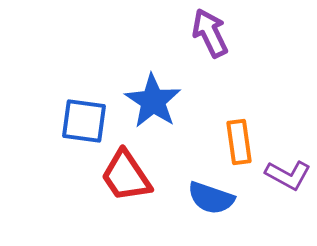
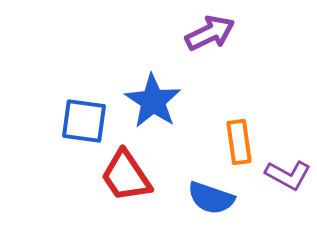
purple arrow: rotated 90 degrees clockwise
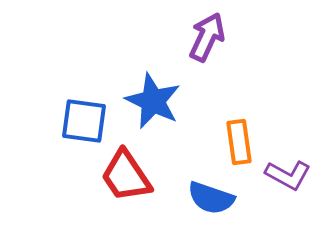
purple arrow: moved 3 px left, 4 px down; rotated 39 degrees counterclockwise
blue star: rotated 8 degrees counterclockwise
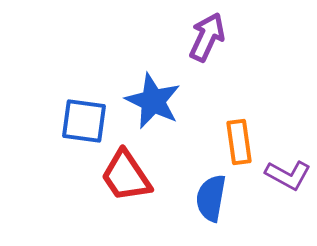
blue semicircle: rotated 81 degrees clockwise
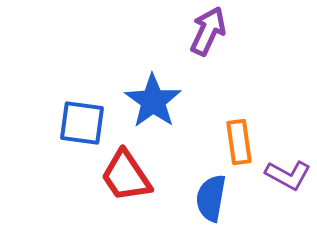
purple arrow: moved 1 px right, 6 px up
blue star: rotated 10 degrees clockwise
blue square: moved 2 px left, 2 px down
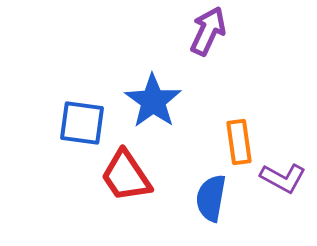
purple L-shape: moved 5 px left, 3 px down
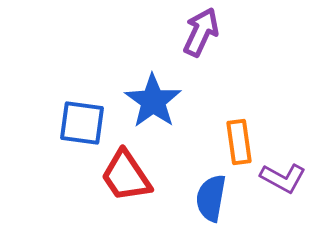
purple arrow: moved 7 px left, 1 px down
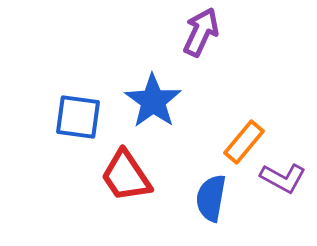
blue square: moved 4 px left, 6 px up
orange rectangle: moved 5 px right; rotated 48 degrees clockwise
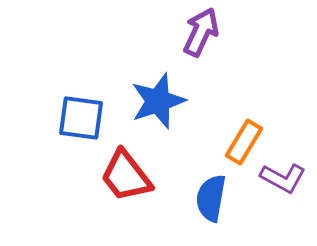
blue star: moved 5 px right; rotated 18 degrees clockwise
blue square: moved 3 px right, 1 px down
orange rectangle: rotated 9 degrees counterclockwise
red trapezoid: rotated 4 degrees counterclockwise
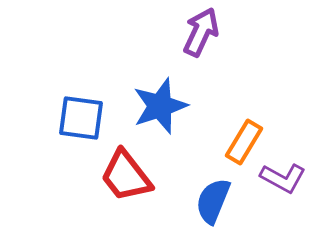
blue star: moved 2 px right, 5 px down
blue semicircle: moved 2 px right, 3 px down; rotated 12 degrees clockwise
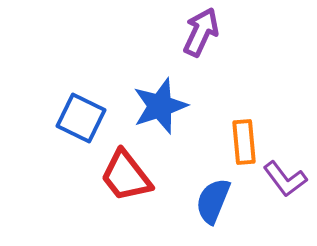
blue square: rotated 18 degrees clockwise
orange rectangle: rotated 36 degrees counterclockwise
purple L-shape: moved 2 px right, 1 px down; rotated 24 degrees clockwise
